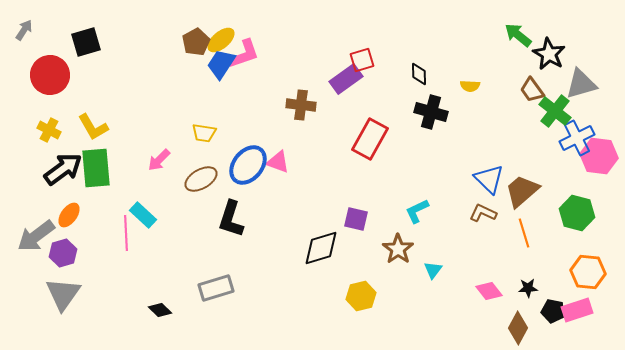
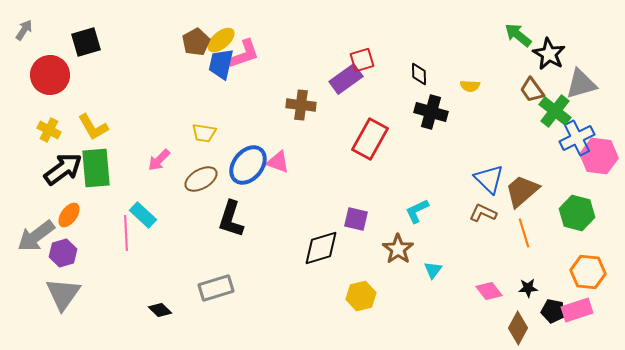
blue trapezoid at (221, 64): rotated 20 degrees counterclockwise
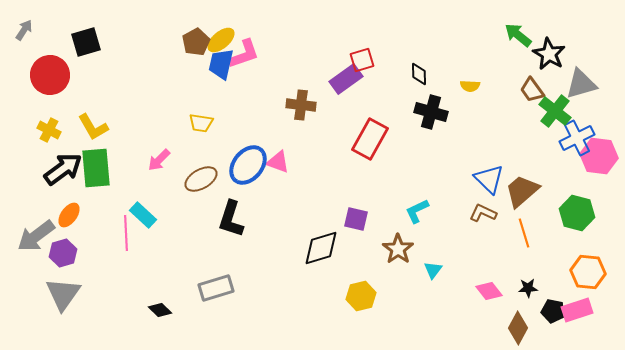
yellow trapezoid at (204, 133): moved 3 px left, 10 px up
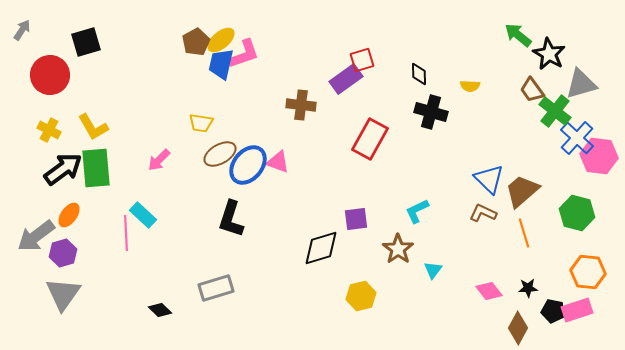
gray arrow at (24, 30): moved 2 px left
blue cross at (577, 138): rotated 20 degrees counterclockwise
brown ellipse at (201, 179): moved 19 px right, 25 px up
purple square at (356, 219): rotated 20 degrees counterclockwise
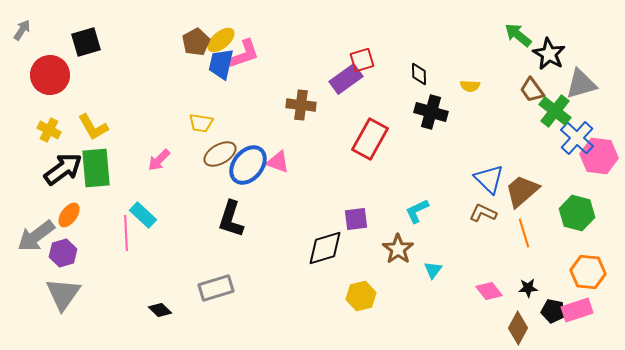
black diamond at (321, 248): moved 4 px right
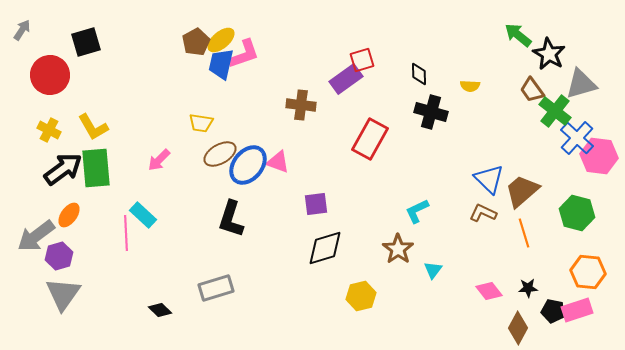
purple square at (356, 219): moved 40 px left, 15 px up
purple hexagon at (63, 253): moved 4 px left, 3 px down
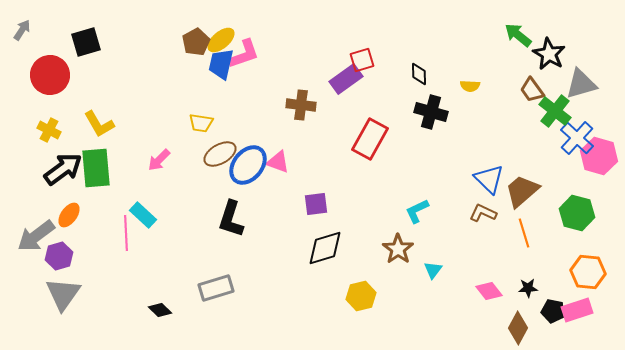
yellow L-shape at (93, 127): moved 6 px right, 3 px up
pink hexagon at (599, 156): rotated 9 degrees clockwise
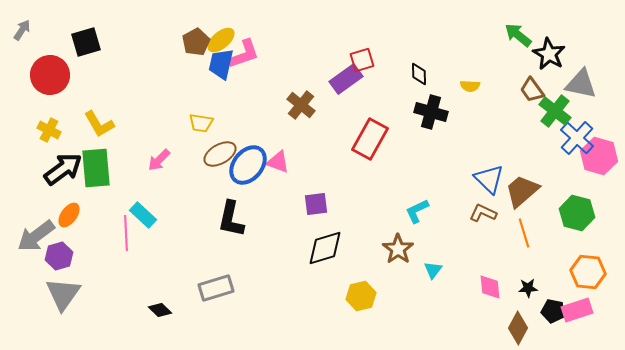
gray triangle at (581, 84): rotated 28 degrees clockwise
brown cross at (301, 105): rotated 32 degrees clockwise
black L-shape at (231, 219): rotated 6 degrees counterclockwise
pink diamond at (489, 291): moved 1 px right, 4 px up; rotated 32 degrees clockwise
